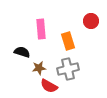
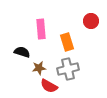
orange rectangle: moved 1 px left, 1 px down
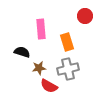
red circle: moved 6 px left, 5 px up
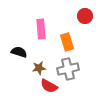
black semicircle: moved 3 px left
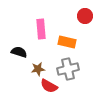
orange rectangle: rotated 60 degrees counterclockwise
brown star: moved 1 px left, 1 px down
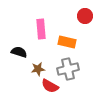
red semicircle: moved 1 px right
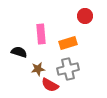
pink rectangle: moved 5 px down
orange rectangle: moved 1 px right, 1 px down; rotated 30 degrees counterclockwise
red semicircle: moved 1 px up
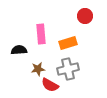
black semicircle: moved 2 px up; rotated 21 degrees counterclockwise
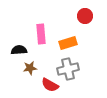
brown star: moved 8 px left, 1 px up
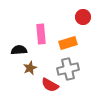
red circle: moved 2 px left, 1 px down
brown star: rotated 16 degrees counterclockwise
